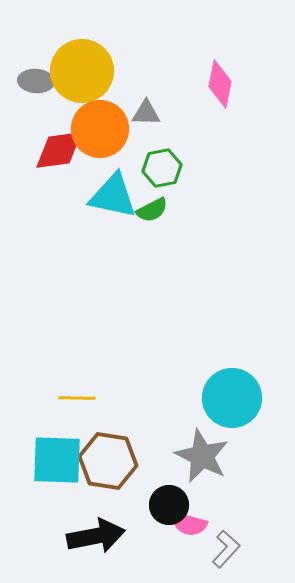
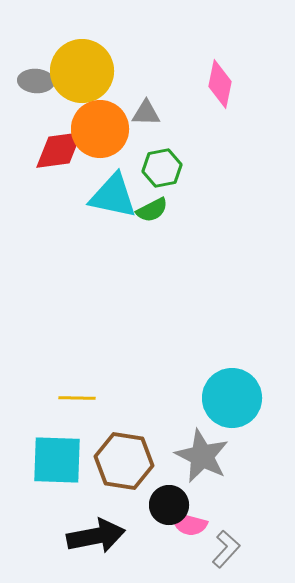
brown hexagon: moved 16 px right
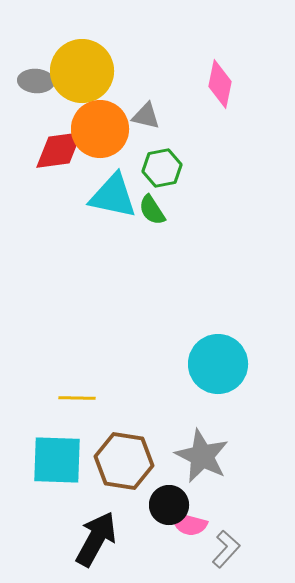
gray triangle: moved 3 px down; rotated 12 degrees clockwise
green semicircle: rotated 84 degrees clockwise
cyan circle: moved 14 px left, 34 px up
black arrow: moved 3 px down; rotated 50 degrees counterclockwise
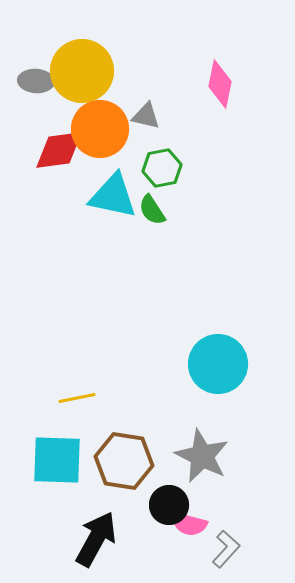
yellow line: rotated 12 degrees counterclockwise
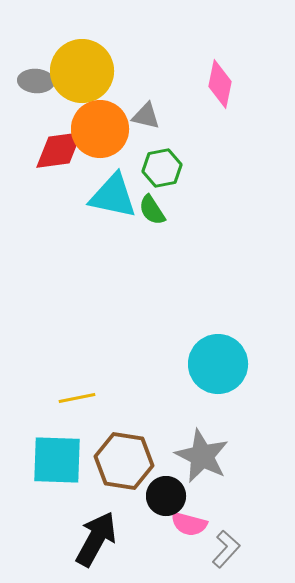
black circle: moved 3 px left, 9 px up
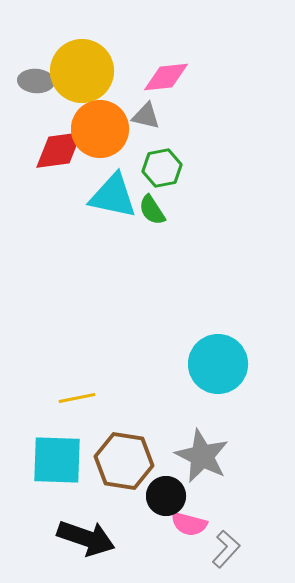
pink diamond: moved 54 px left, 7 px up; rotated 72 degrees clockwise
black arrow: moved 10 px left, 1 px up; rotated 80 degrees clockwise
